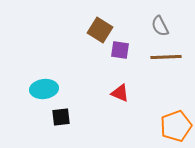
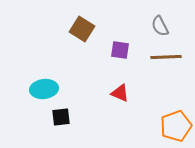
brown square: moved 18 px left, 1 px up
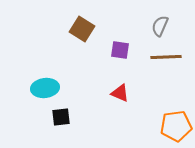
gray semicircle: rotated 50 degrees clockwise
cyan ellipse: moved 1 px right, 1 px up
orange pentagon: rotated 12 degrees clockwise
